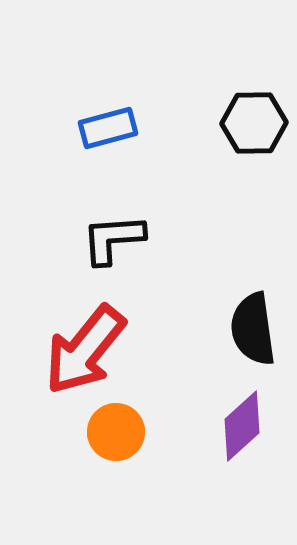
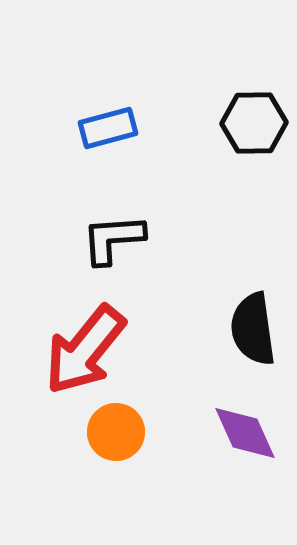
purple diamond: moved 3 px right, 7 px down; rotated 72 degrees counterclockwise
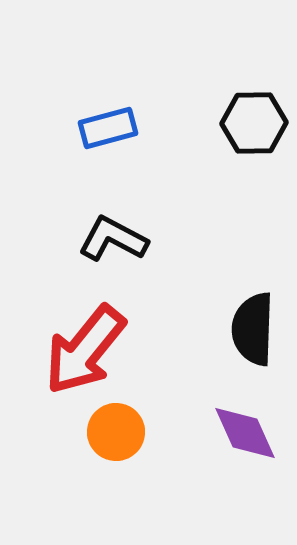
black L-shape: rotated 32 degrees clockwise
black semicircle: rotated 10 degrees clockwise
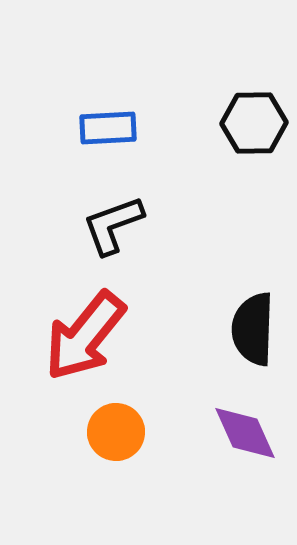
blue rectangle: rotated 12 degrees clockwise
black L-shape: moved 14 px up; rotated 48 degrees counterclockwise
red arrow: moved 14 px up
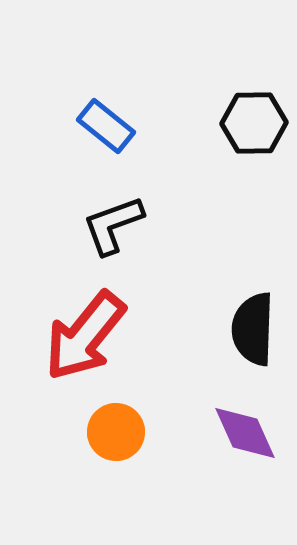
blue rectangle: moved 2 px left, 2 px up; rotated 42 degrees clockwise
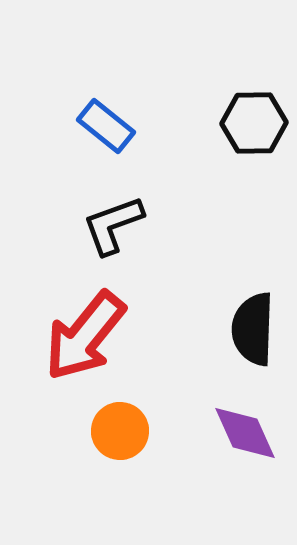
orange circle: moved 4 px right, 1 px up
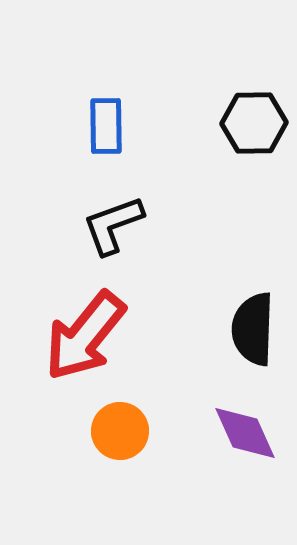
blue rectangle: rotated 50 degrees clockwise
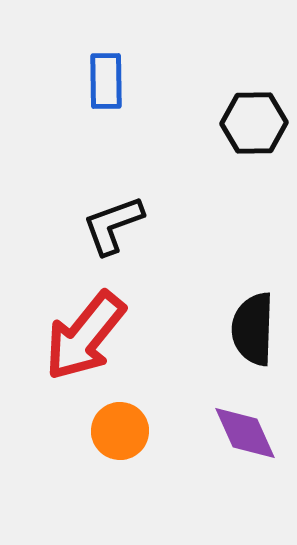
blue rectangle: moved 45 px up
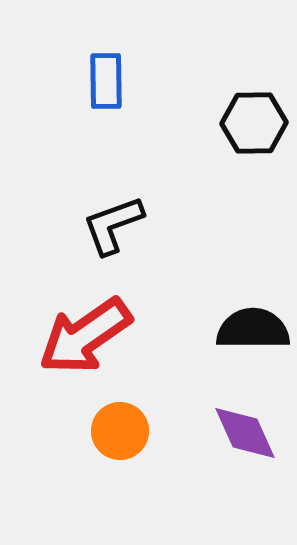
black semicircle: rotated 88 degrees clockwise
red arrow: rotated 16 degrees clockwise
